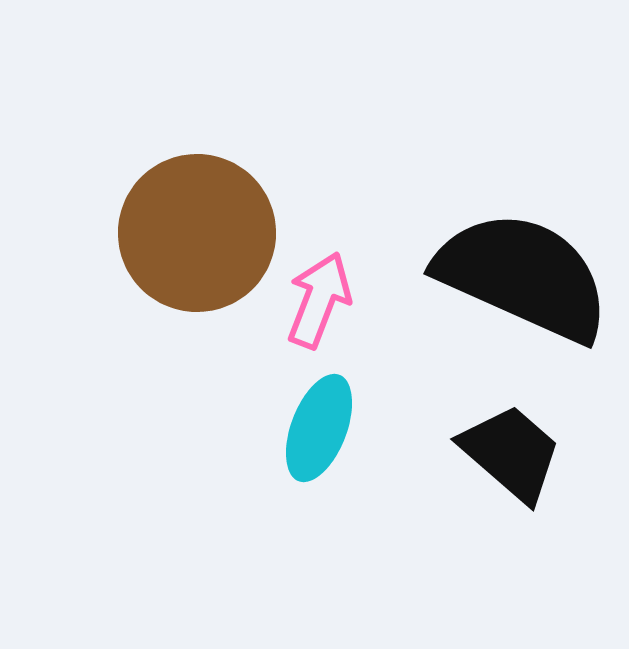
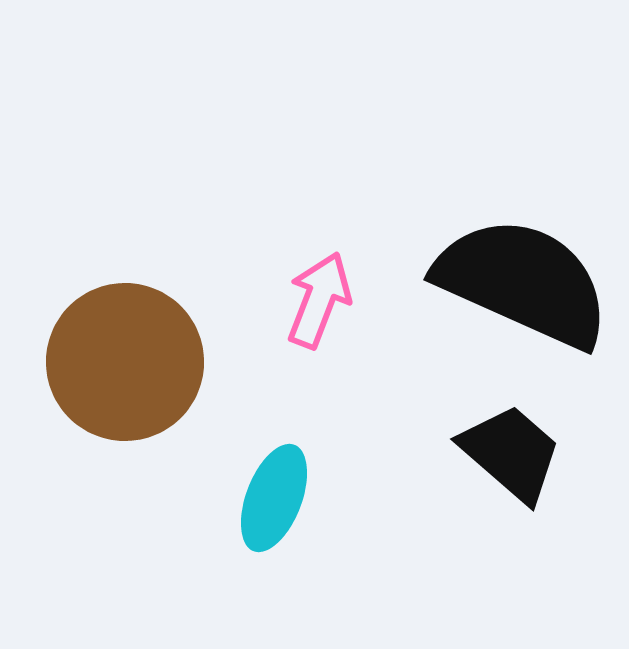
brown circle: moved 72 px left, 129 px down
black semicircle: moved 6 px down
cyan ellipse: moved 45 px left, 70 px down
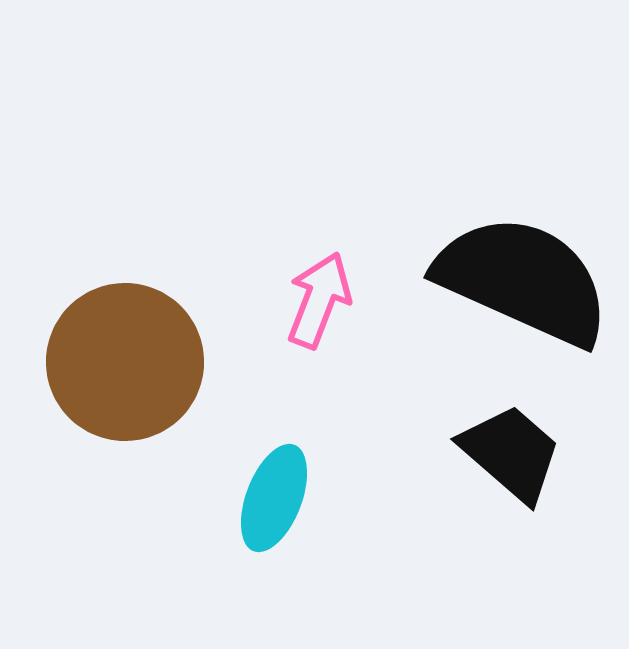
black semicircle: moved 2 px up
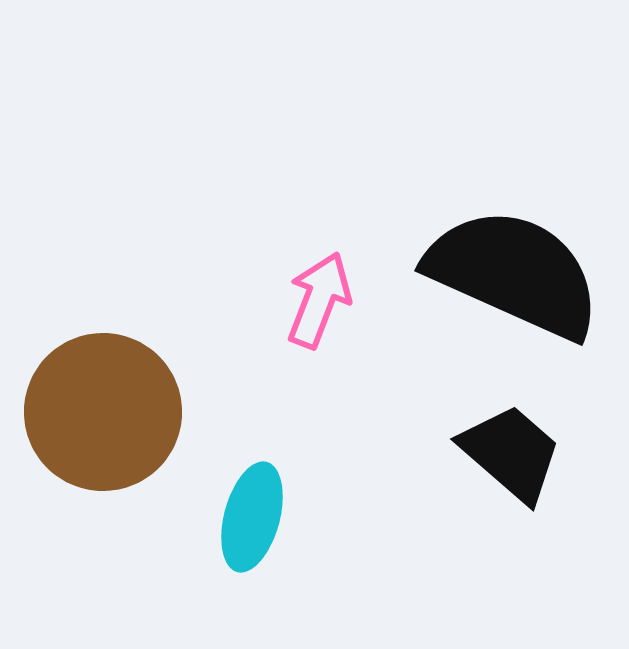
black semicircle: moved 9 px left, 7 px up
brown circle: moved 22 px left, 50 px down
cyan ellipse: moved 22 px left, 19 px down; rotated 6 degrees counterclockwise
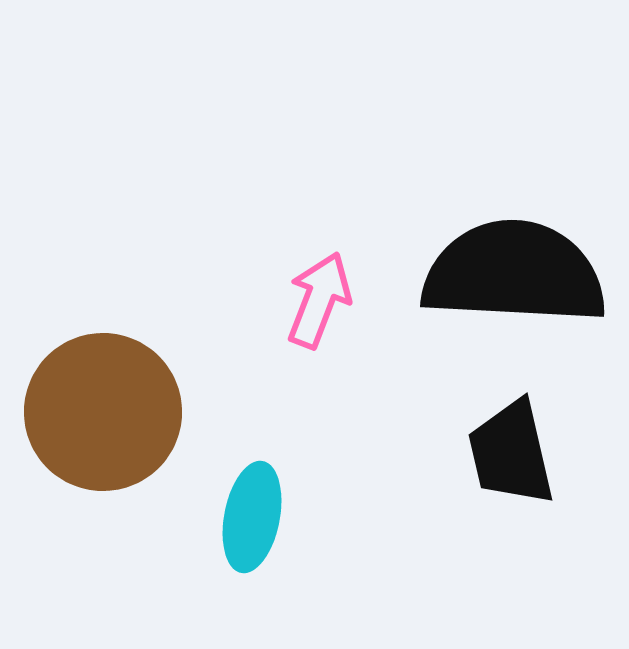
black semicircle: rotated 21 degrees counterclockwise
black trapezoid: rotated 144 degrees counterclockwise
cyan ellipse: rotated 4 degrees counterclockwise
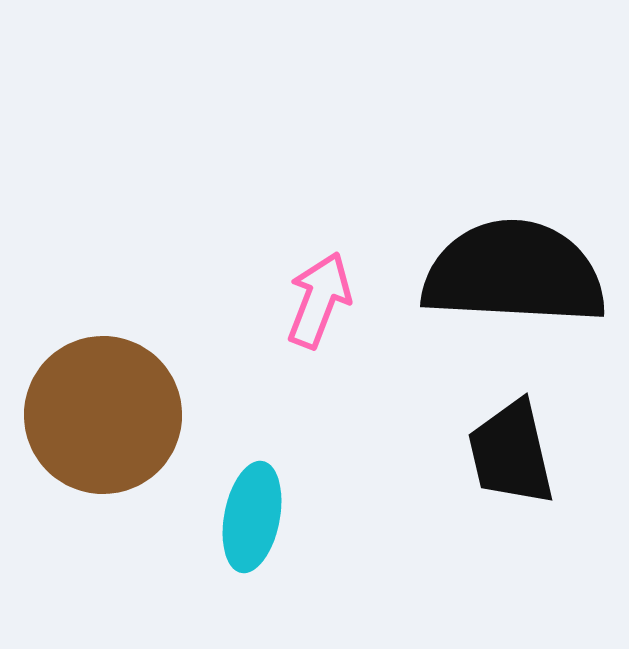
brown circle: moved 3 px down
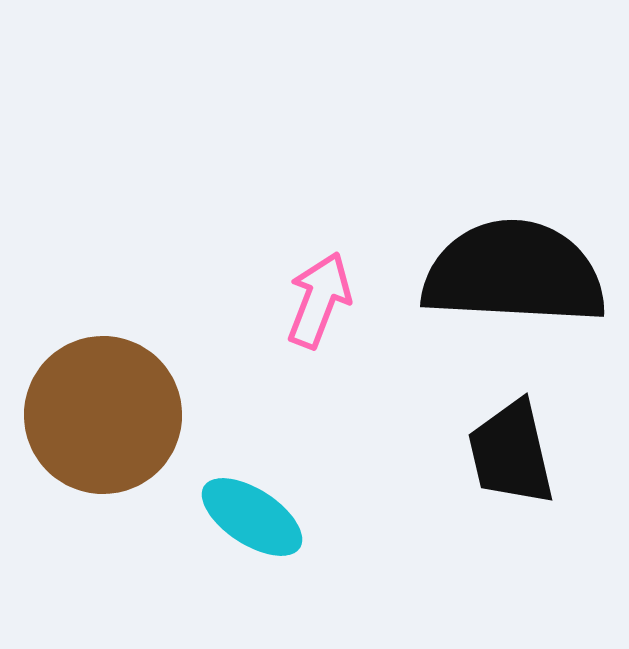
cyan ellipse: rotated 68 degrees counterclockwise
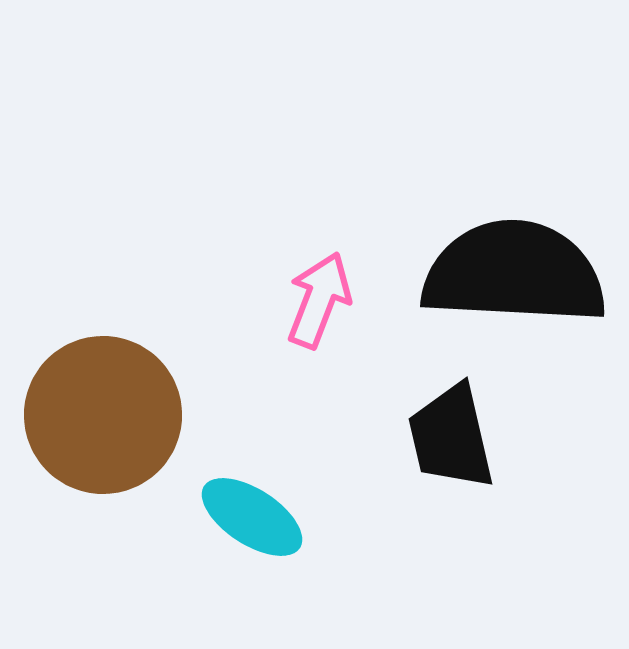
black trapezoid: moved 60 px left, 16 px up
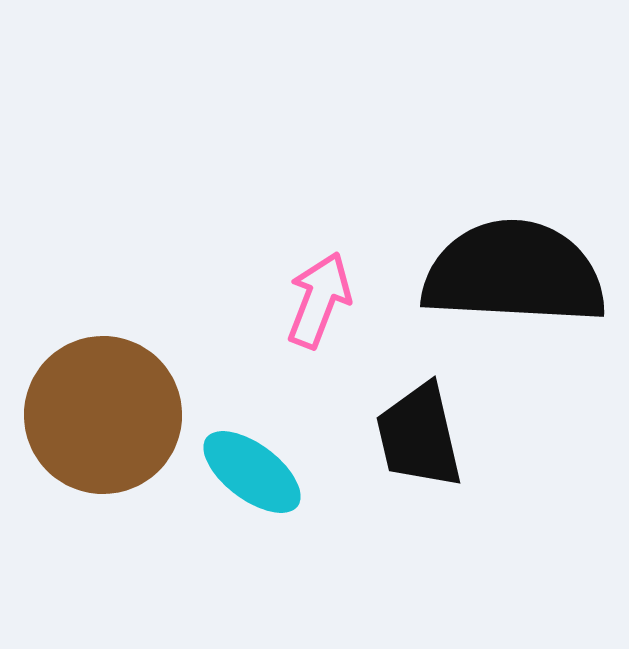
black trapezoid: moved 32 px left, 1 px up
cyan ellipse: moved 45 px up; rotated 4 degrees clockwise
